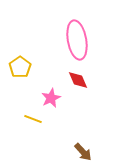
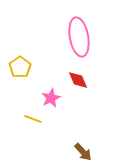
pink ellipse: moved 2 px right, 3 px up
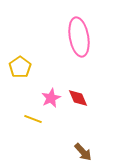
red diamond: moved 18 px down
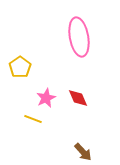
pink star: moved 5 px left
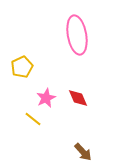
pink ellipse: moved 2 px left, 2 px up
yellow pentagon: moved 2 px right; rotated 10 degrees clockwise
yellow line: rotated 18 degrees clockwise
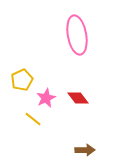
yellow pentagon: moved 13 px down
red diamond: rotated 15 degrees counterclockwise
brown arrow: moved 2 px right, 2 px up; rotated 48 degrees counterclockwise
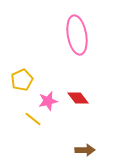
pink star: moved 2 px right, 3 px down; rotated 12 degrees clockwise
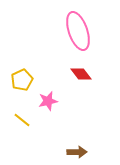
pink ellipse: moved 1 px right, 4 px up; rotated 9 degrees counterclockwise
red diamond: moved 3 px right, 24 px up
yellow line: moved 11 px left, 1 px down
brown arrow: moved 8 px left, 2 px down
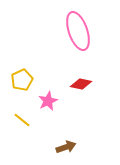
red diamond: moved 10 px down; rotated 40 degrees counterclockwise
pink star: rotated 12 degrees counterclockwise
brown arrow: moved 11 px left, 5 px up; rotated 18 degrees counterclockwise
